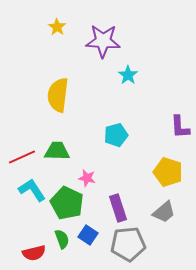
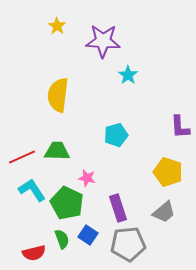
yellow star: moved 1 px up
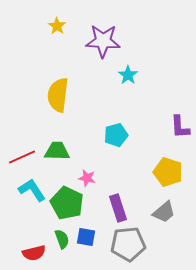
blue square: moved 2 px left, 2 px down; rotated 24 degrees counterclockwise
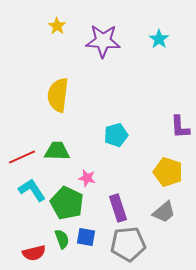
cyan star: moved 31 px right, 36 px up
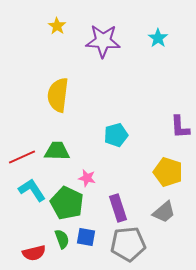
cyan star: moved 1 px left, 1 px up
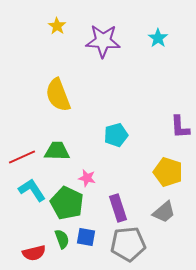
yellow semicircle: rotated 28 degrees counterclockwise
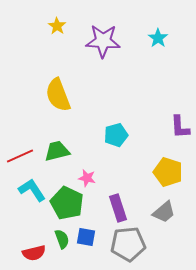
green trapezoid: rotated 16 degrees counterclockwise
red line: moved 2 px left, 1 px up
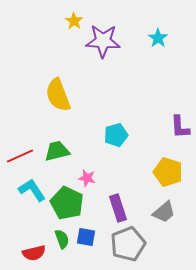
yellow star: moved 17 px right, 5 px up
gray pentagon: rotated 16 degrees counterclockwise
